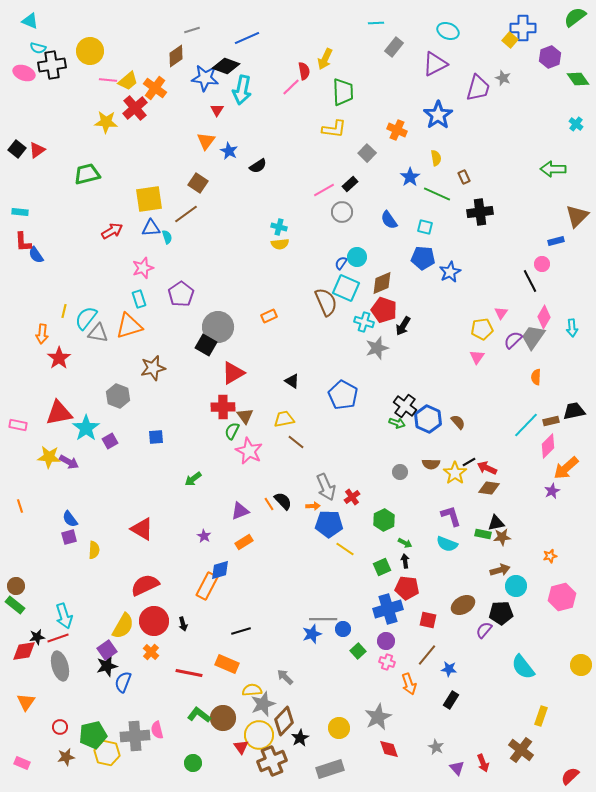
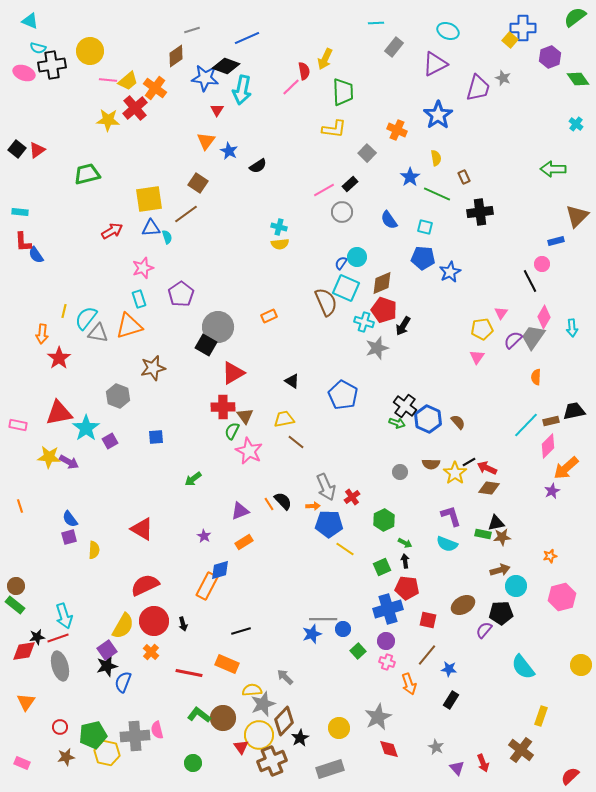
yellow star at (106, 122): moved 2 px right, 2 px up
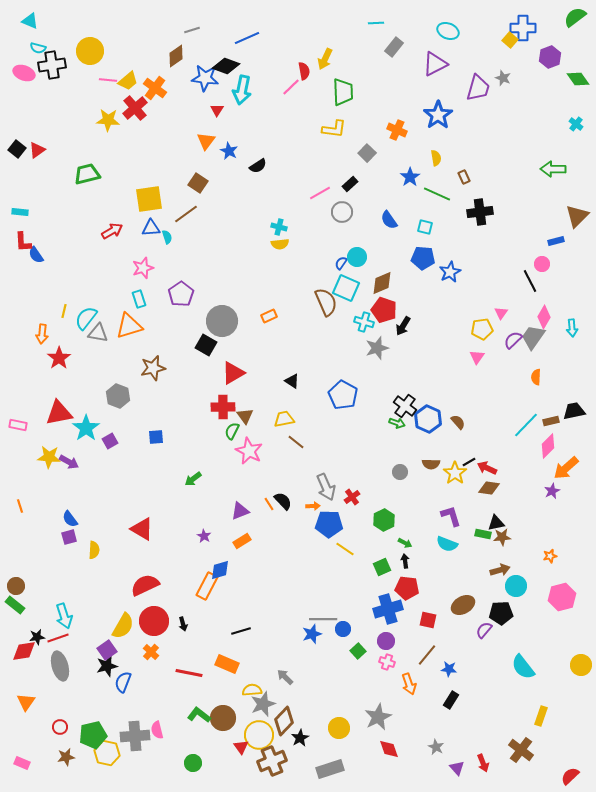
pink line at (324, 190): moved 4 px left, 3 px down
gray circle at (218, 327): moved 4 px right, 6 px up
orange rectangle at (244, 542): moved 2 px left, 1 px up
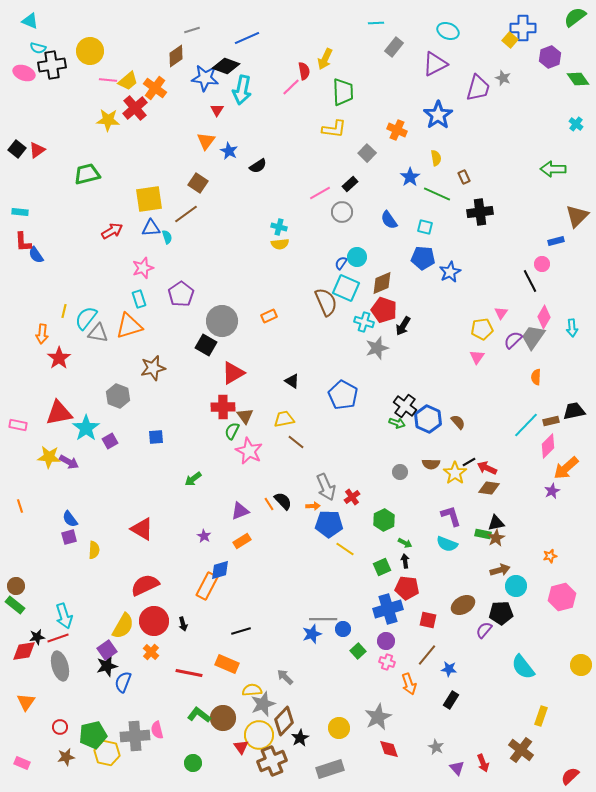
brown star at (502, 537): moved 6 px left, 1 px down; rotated 24 degrees counterclockwise
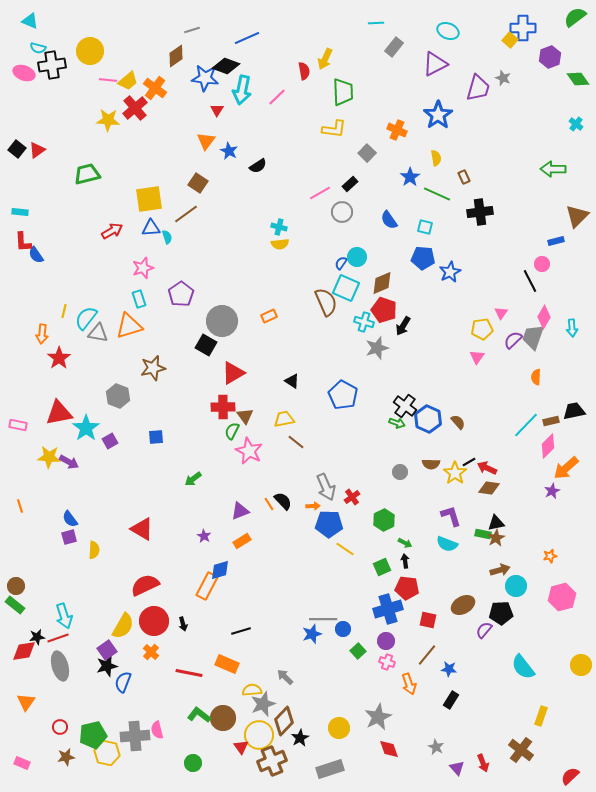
pink line at (291, 87): moved 14 px left, 10 px down
gray trapezoid at (533, 337): rotated 16 degrees counterclockwise
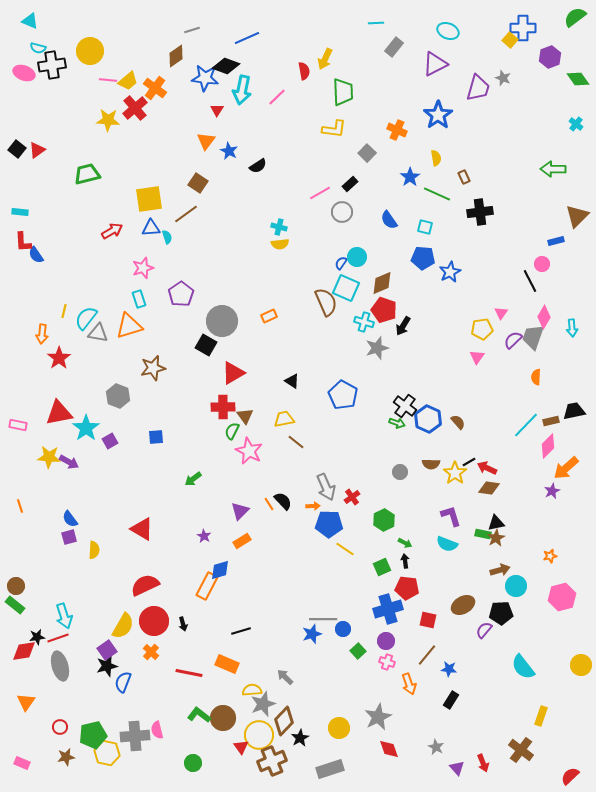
purple triangle at (240, 511): rotated 24 degrees counterclockwise
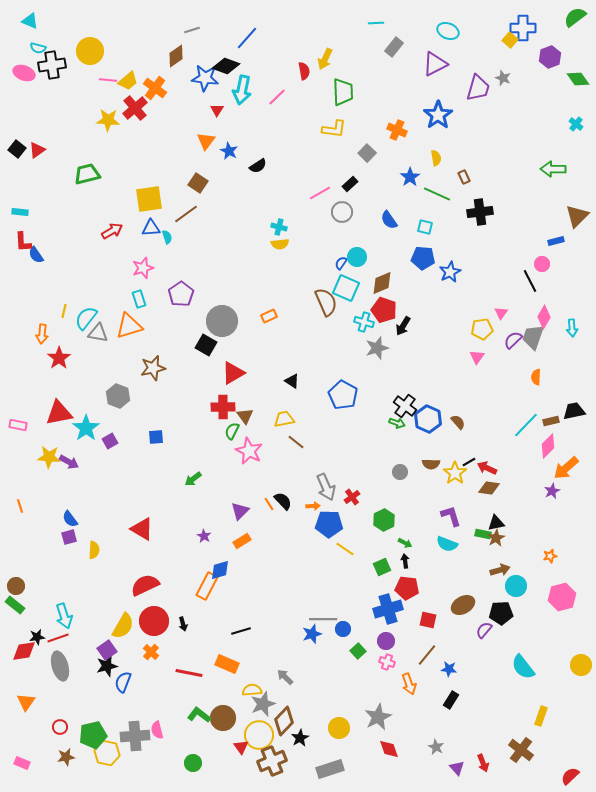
blue line at (247, 38): rotated 25 degrees counterclockwise
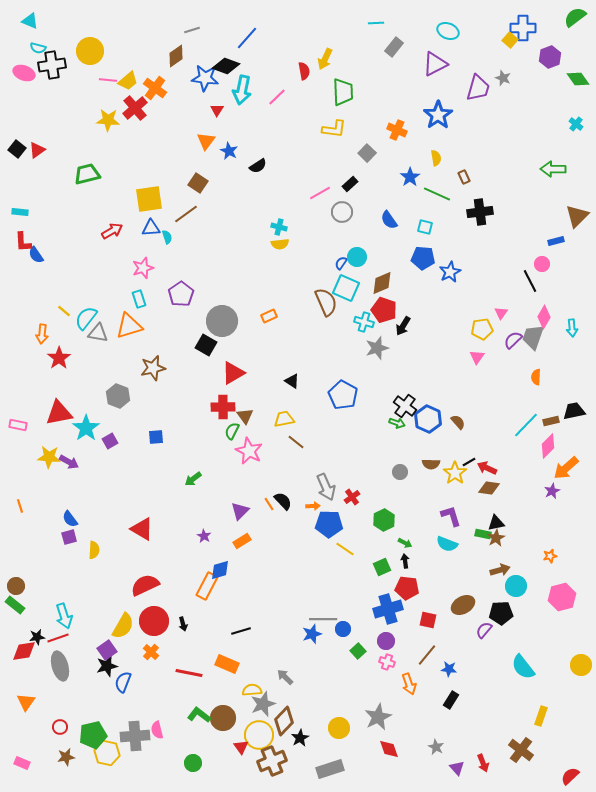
yellow line at (64, 311): rotated 64 degrees counterclockwise
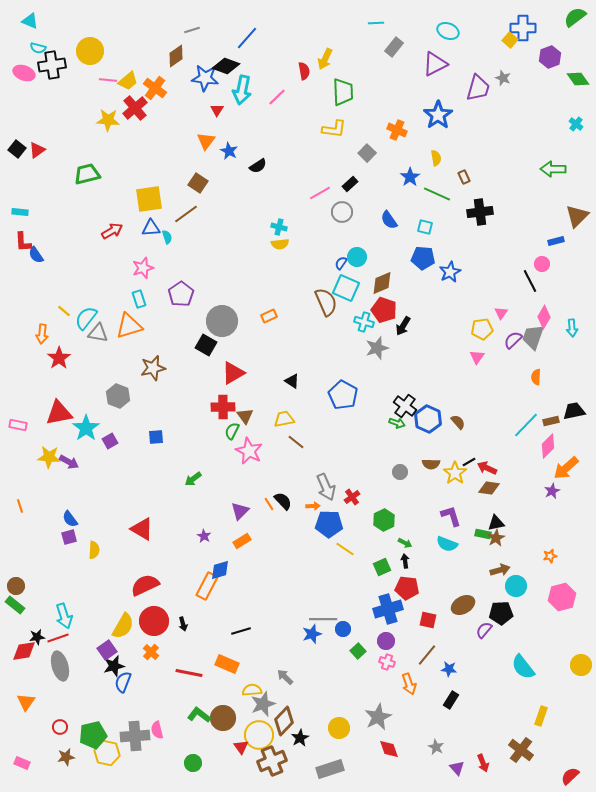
black star at (107, 666): moved 7 px right
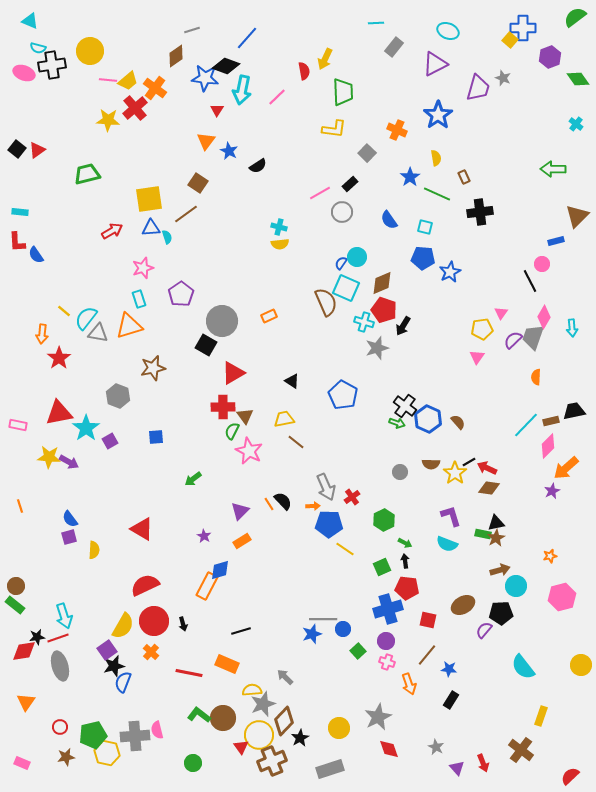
red L-shape at (23, 242): moved 6 px left
